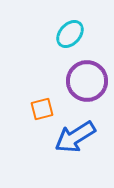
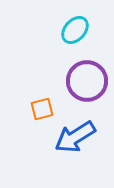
cyan ellipse: moved 5 px right, 4 px up
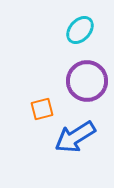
cyan ellipse: moved 5 px right
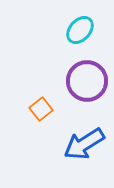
orange square: moved 1 px left; rotated 25 degrees counterclockwise
blue arrow: moved 9 px right, 7 px down
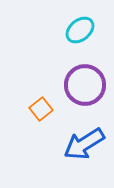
cyan ellipse: rotated 8 degrees clockwise
purple circle: moved 2 px left, 4 px down
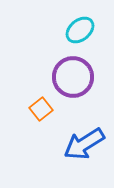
purple circle: moved 12 px left, 8 px up
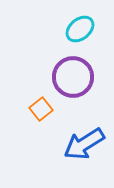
cyan ellipse: moved 1 px up
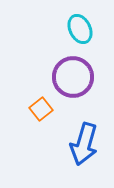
cyan ellipse: rotated 76 degrees counterclockwise
blue arrow: rotated 42 degrees counterclockwise
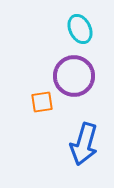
purple circle: moved 1 px right, 1 px up
orange square: moved 1 px right, 7 px up; rotated 30 degrees clockwise
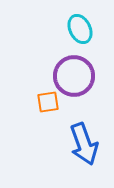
orange square: moved 6 px right
blue arrow: rotated 36 degrees counterclockwise
